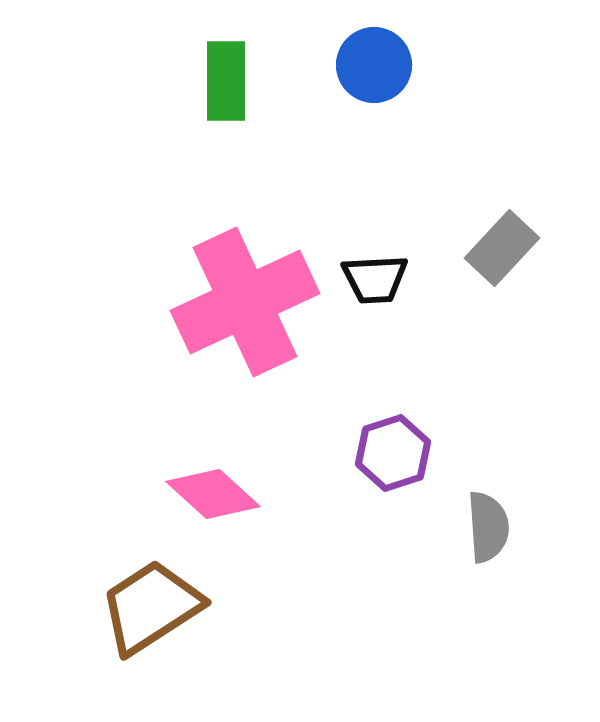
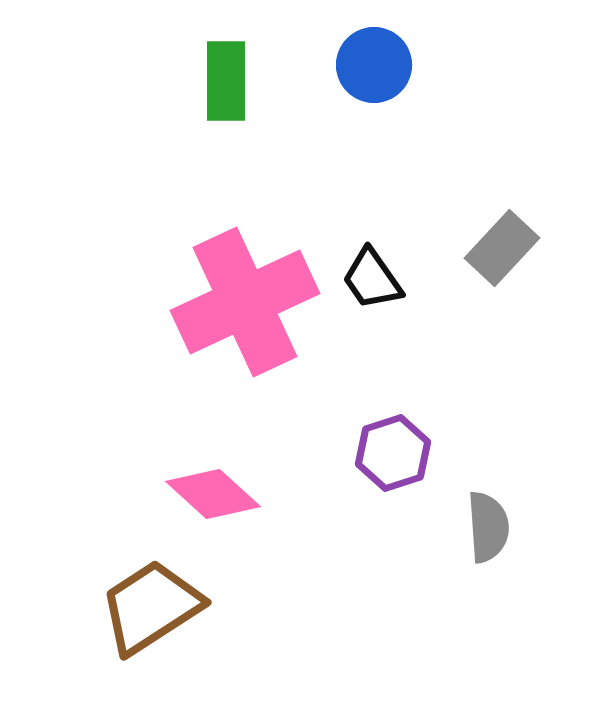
black trapezoid: moved 3 px left; rotated 58 degrees clockwise
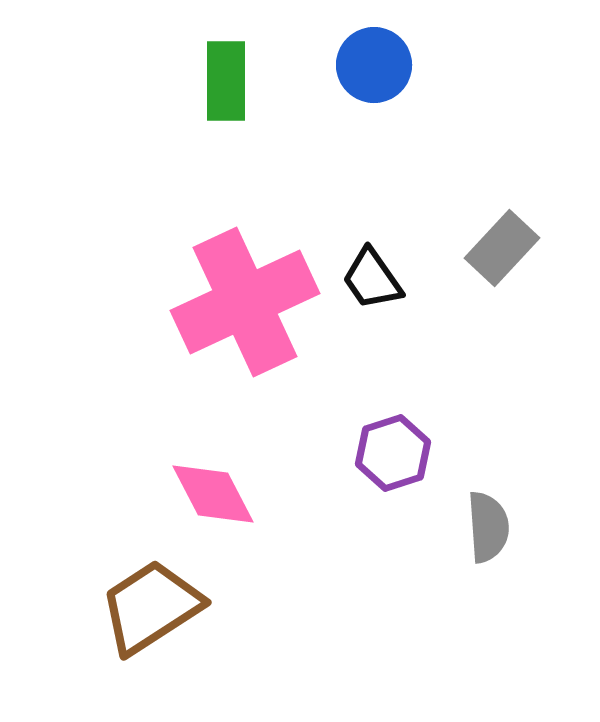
pink diamond: rotated 20 degrees clockwise
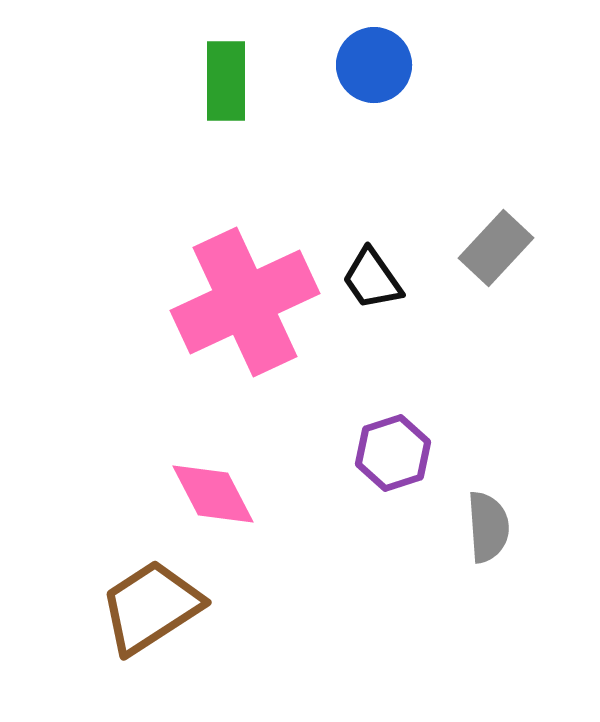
gray rectangle: moved 6 px left
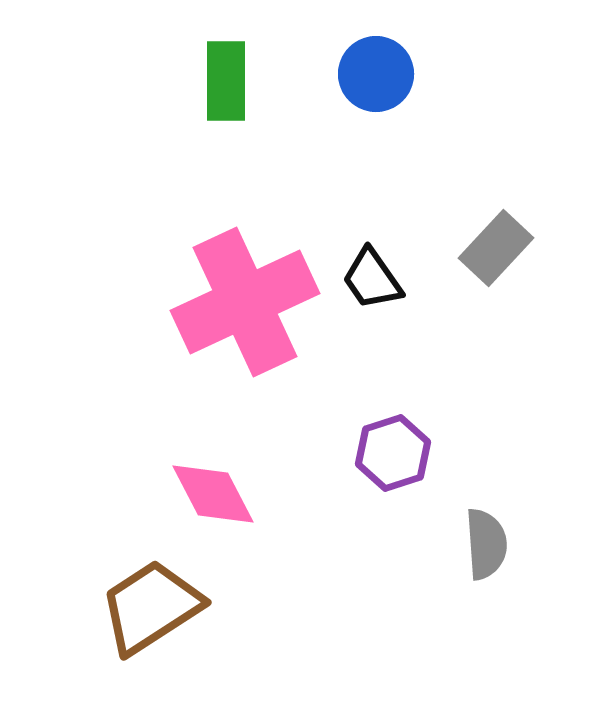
blue circle: moved 2 px right, 9 px down
gray semicircle: moved 2 px left, 17 px down
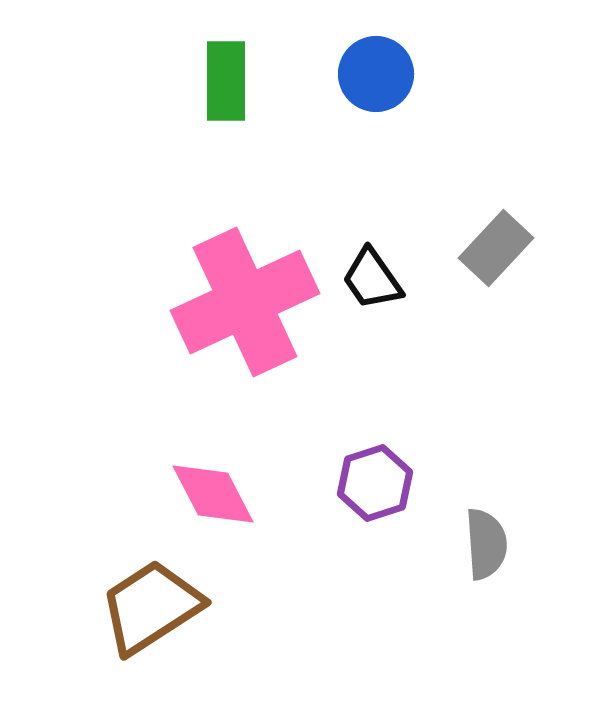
purple hexagon: moved 18 px left, 30 px down
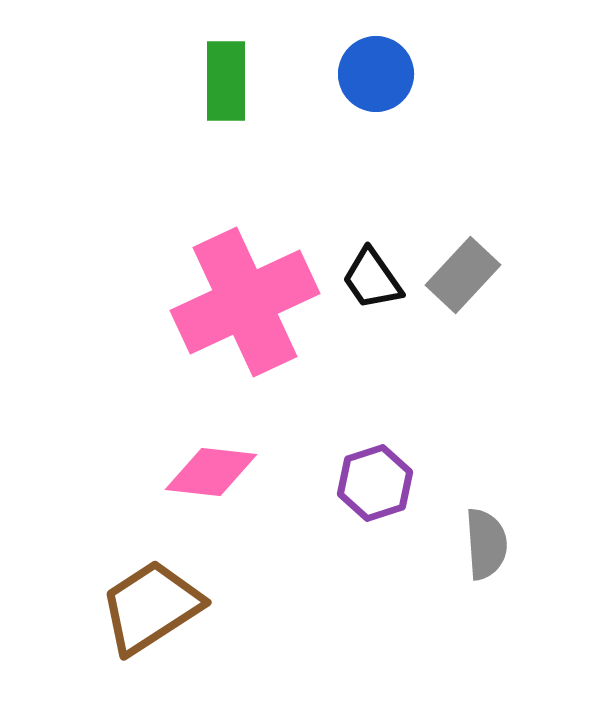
gray rectangle: moved 33 px left, 27 px down
pink diamond: moved 2 px left, 22 px up; rotated 56 degrees counterclockwise
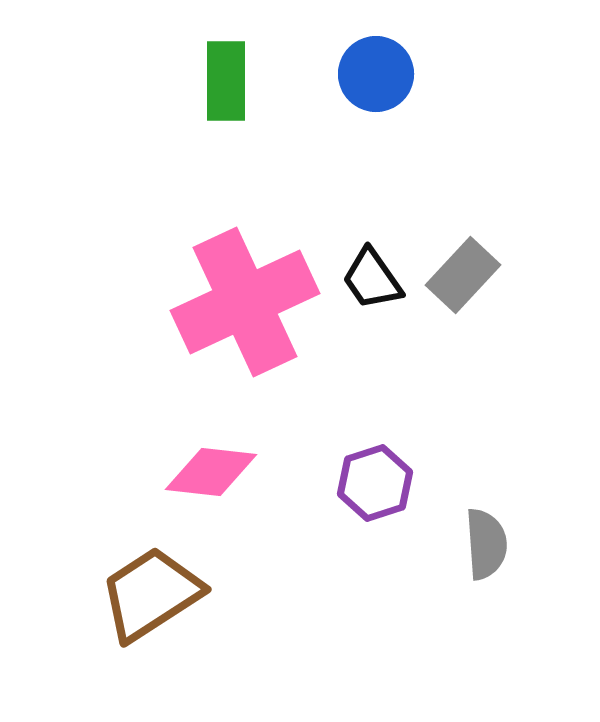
brown trapezoid: moved 13 px up
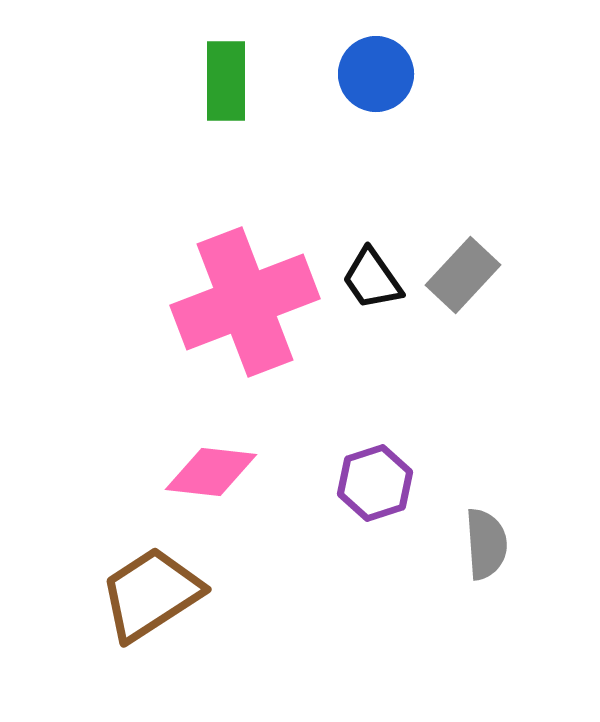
pink cross: rotated 4 degrees clockwise
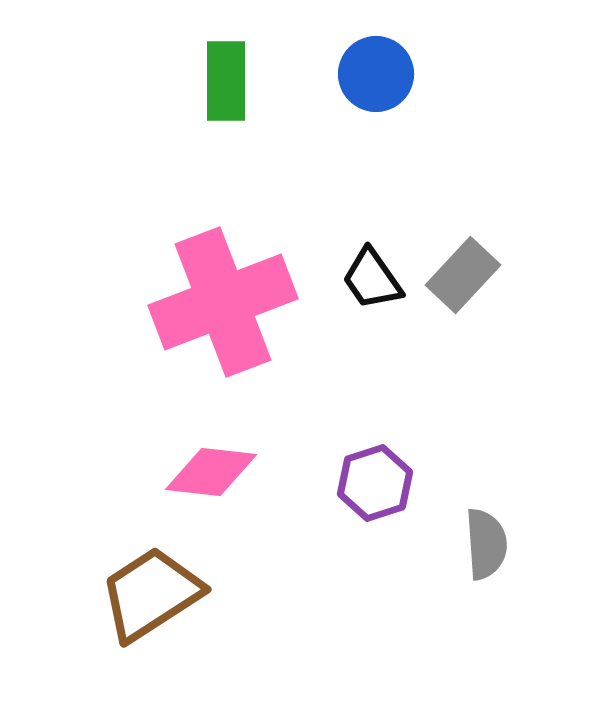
pink cross: moved 22 px left
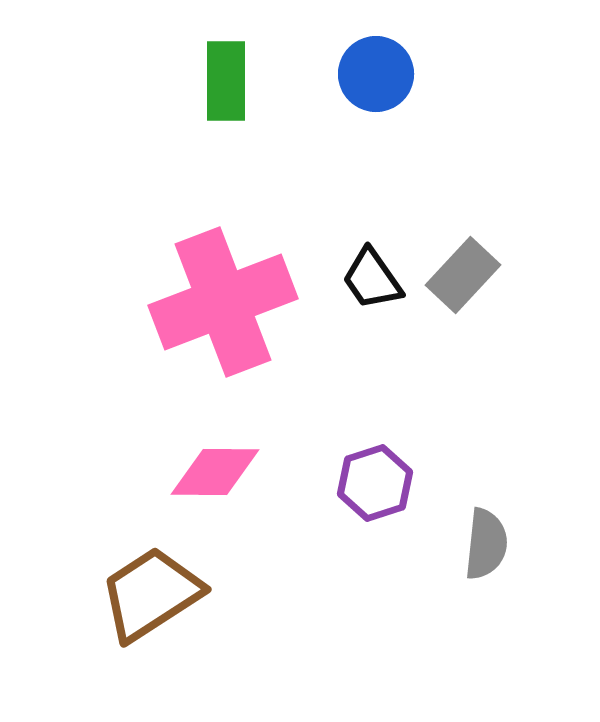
pink diamond: moved 4 px right; rotated 6 degrees counterclockwise
gray semicircle: rotated 10 degrees clockwise
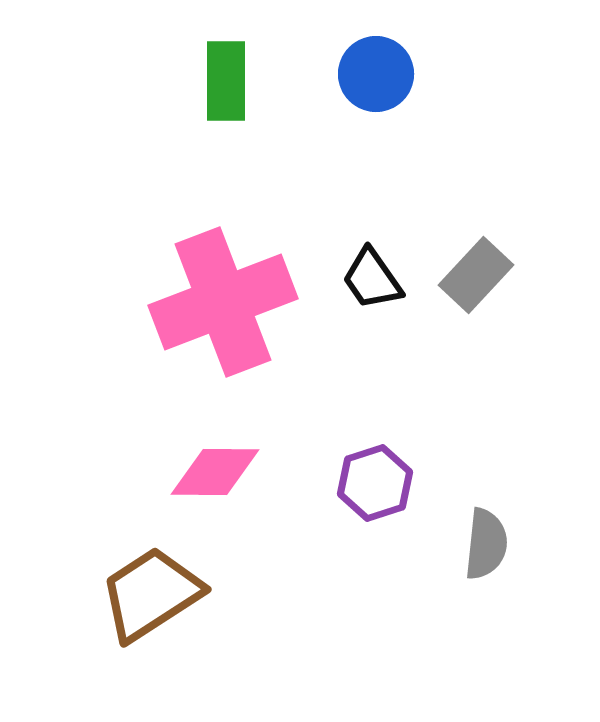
gray rectangle: moved 13 px right
